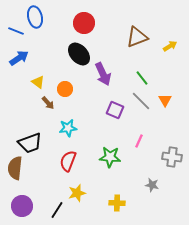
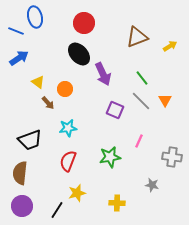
black trapezoid: moved 3 px up
green star: rotated 15 degrees counterclockwise
brown semicircle: moved 5 px right, 5 px down
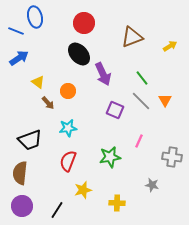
brown triangle: moved 5 px left
orange circle: moved 3 px right, 2 px down
yellow star: moved 6 px right, 3 px up
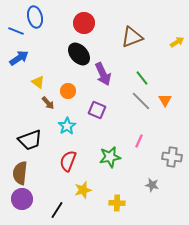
yellow arrow: moved 7 px right, 4 px up
purple square: moved 18 px left
cyan star: moved 1 px left, 2 px up; rotated 24 degrees counterclockwise
purple circle: moved 7 px up
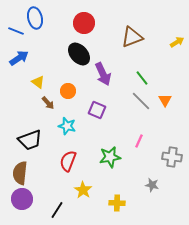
blue ellipse: moved 1 px down
cyan star: rotated 24 degrees counterclockwise
yellow star: rotated 24 degrees counterclockwise
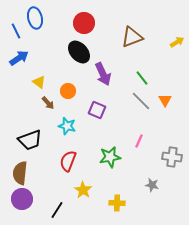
blue line: rotated 42 degrees clockwise
black ellipse: moved 2 px up
yellow triangle: moved 1 px right
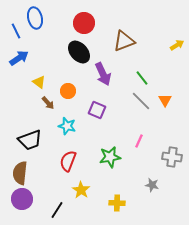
brown triangle: moved 8 px left, 4 px down
yellow arrow: moved 3 px down
yellow star: moved 2 px left
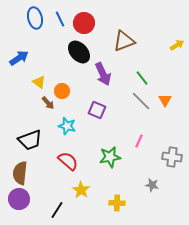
blue line: moved 44 px right, 12 px up
orange circle: moved 6 px left
red semicircle: rotated 110 degrees clockwise
purple circle: moved 3 px left
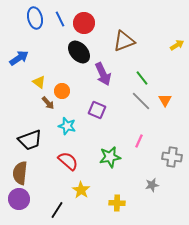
gray star: rotated 24 degrees counterclockwise
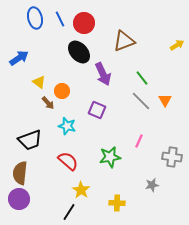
black line: moved 12 px right, 2 px down
